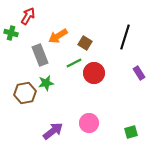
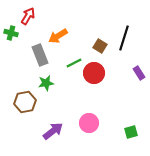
black line: moved 1 px left, 1 px down
brown square: moved 15 px right, 3 px down
brown hexagon: moved 9 px down
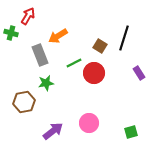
brown hexagon: moved 1 px left
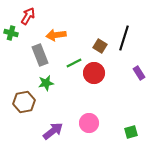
orange arrow: moved 2 px left, 1 px up; rotated 24 degrees clockwise
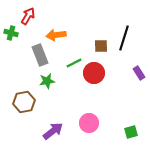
brown square: moved 1 px right; rotated 32 degrees counterclockwise
green star: moved 1 px right, 2 px up
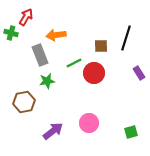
red arrow: moved 2 px left, 1 px down
black line: moved 2 px right
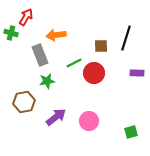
purple rectangle: moved 2 px left; rotated 56 degrees counterclockwise
pink circle: moved 2 px up
purple arrow: moved 3 px right, 14 px up
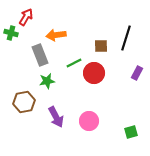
purple rectangle: rotated 64 degrees counterclockwise
purple arrow: rotated 100 degrees clockwise
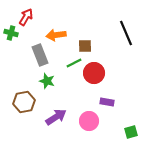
black line: moved 5 px up; rotated 40 degrees counterclockwise
brown square: moved 16 px left
purple rectangle: moved 30 px left, 29 px down; rotated 72 degrees clockwise
green star: rotated 28 degrees clockwise
purple arrow: rotated 95 degrees counterclockwise
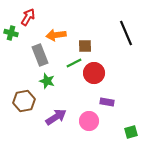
red arrow: moved 2 px right
brown hexagon: moved 1 px up
